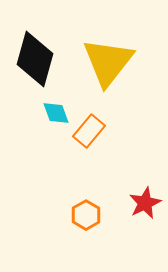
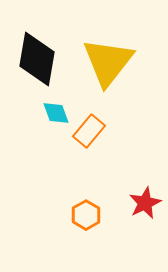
black diamond: moved 2 px right; rotated 6 degrees counterclockwise
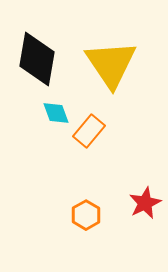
yellow triangle: moved 3 px right, 2 px down; rotated 12 degrees counterclockwise
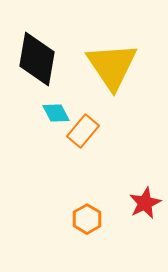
yellow triangle: moved 1 px right, 2 px down
cyan diamond: rotated 8 degrees counterclockwise
orange rectangle: moved 6 px left
orange hexagon: moved 1 px right, 4 px down
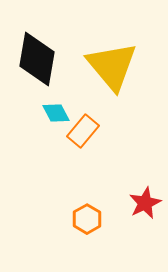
yellow triangle: rotated 6 degrees counterclockwise
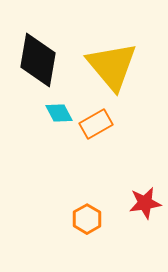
black diamond: moved 1 px right, 1 px down
cyan diamond: moved 3 px right
orange rectangle: moved 13 px right, 7 px up; rotated 20 degrees clockwise
red star: rotated 16 degrees clockwise
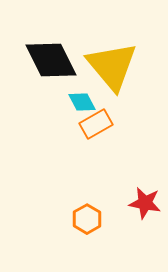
black diamond: moved 13 px right; rotated 36 degrees counterclockwise
cyan diamond: moved 23 px right, 11 px up
red star: rotated 20 degrees clockwise
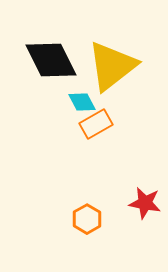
yellow triangle: rotated 32 degrees clockwise
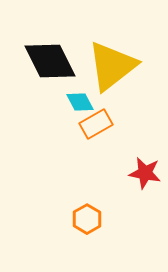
black diamond: moved 1 px left, 1 px down
cyan diamond: moved 2 px left
red star: moved 30 px up
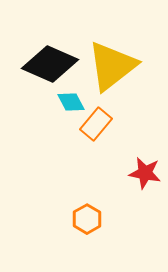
black diamond: moved 3 px down; rotated 40 degrees counterclockwise
cyan diamond: moved 9 px left
orange rectangle: rotated 20 degrees counterclockwise
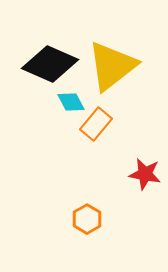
red star: moved 1 px down
